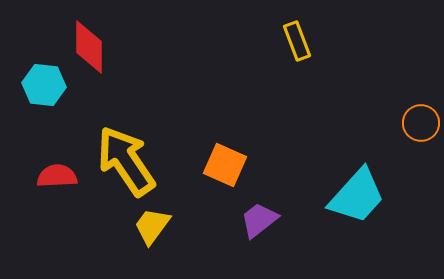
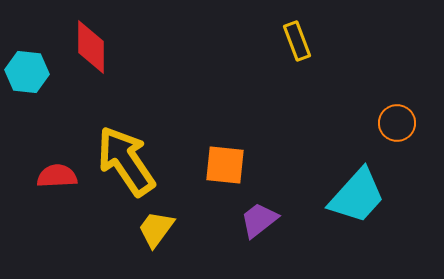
red diamond: moved 2 px right
cyan hexagon: moved 17 px left, 13 px up
orange circle: moved 24 px left
orange square: rotated 18 degrees counterclockwise
yellow trapezoid: moved 4 px right, 3 px down
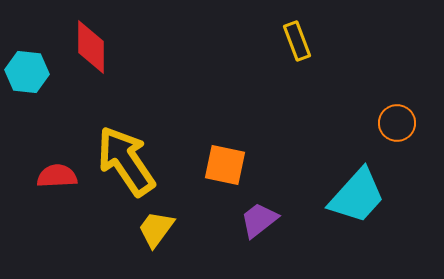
orange square: rotated 6 degrees clockwise
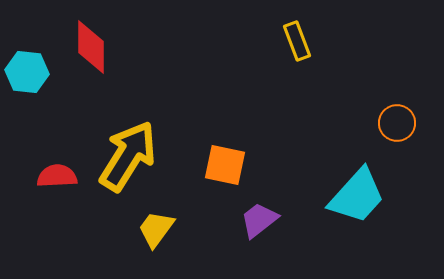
yellow arrow: moved 2 px right, 5 px up; rotated 66 degrees clockwise
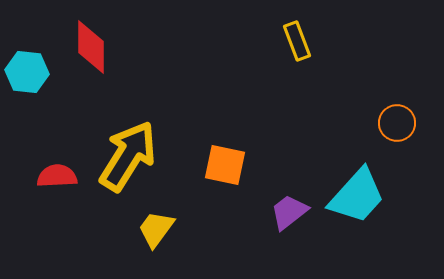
purple trapezoid: moved 30 px right, 8 px up
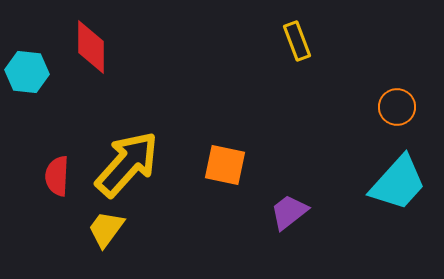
orange circle: moved 16 px up
yellow arrow: moved 1 px left, 8 px down; rotated 10 degrees clockwise
red semicircle: rotated 84 degrees counterclockwise
cyan trapezoid: moved 41 px right, 13 px up
yellow trapezoid: moved 50 px left
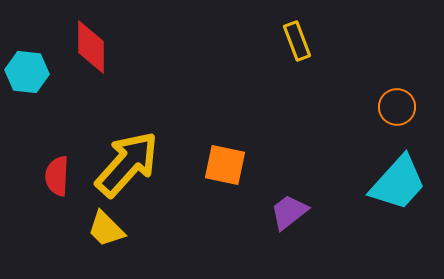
yellow trapezoid: rotated 81 degrees counterclockwise
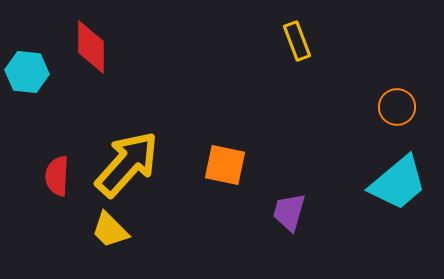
cyan trapezoid: rotated 8 degrees clockwise
purple trapezoid: rotated 36 degrees counterclockwise
yellow trapezoid: moved 4 px right, 1 px down
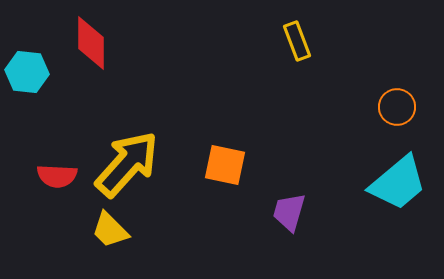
red diamond: moved 4 px up
red semicircle: rotated 90 degrees counterclockwise
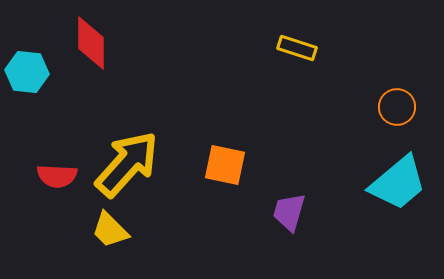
yellow rectangle: moved 7 px down; rotated 51 degrees counterclockwise
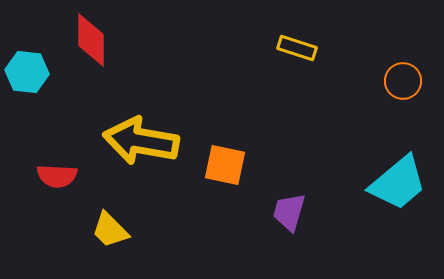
red diamond: moved 3 px up
orange circle: moved 6 px right, 26 px up
yellow arrow: moved 14 px right, 23 px up; rotated 122 degrees counterclockwise
